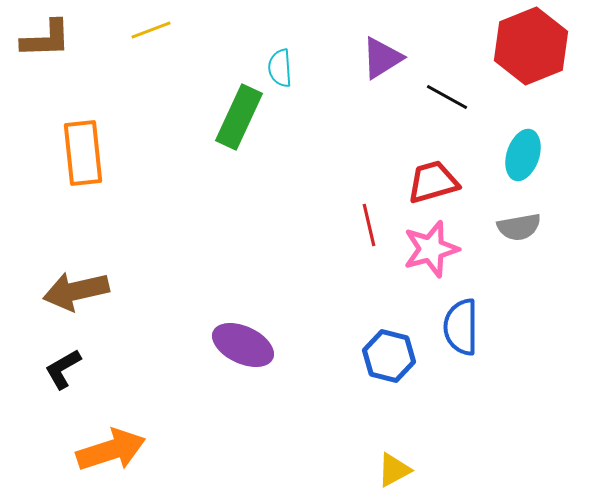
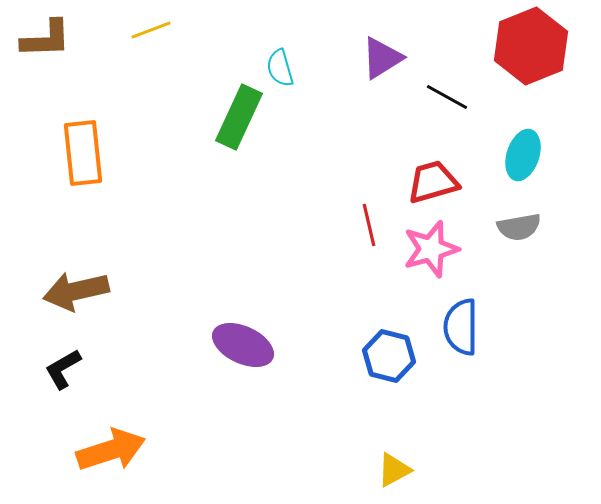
cyan semicircle: rotated 12 degrees counterclockwise
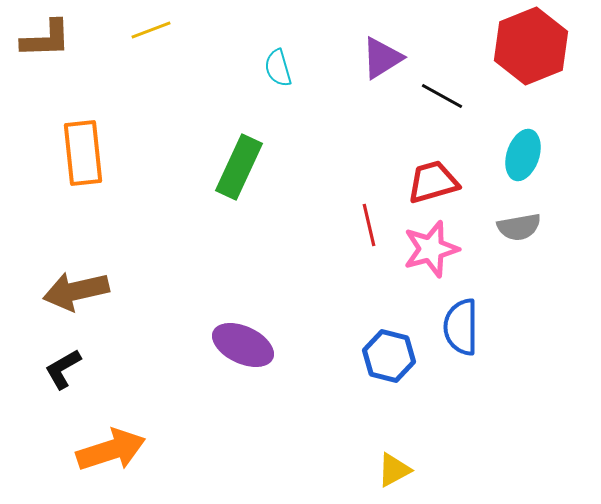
cyan semicircle: moved 2 px left
black line: moved 5 px left, 1 px up
green rectangle: moved 50 px down
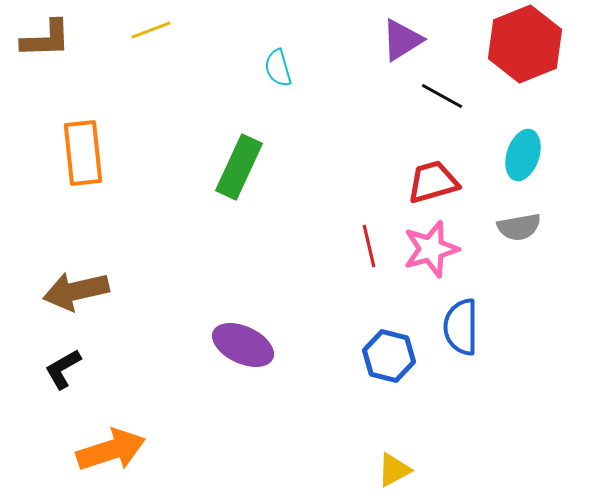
red hexagon: moved 6 px left, 2 px up
purple triangle: moved 20 px right, 18 px up
red line: moved 21 px down
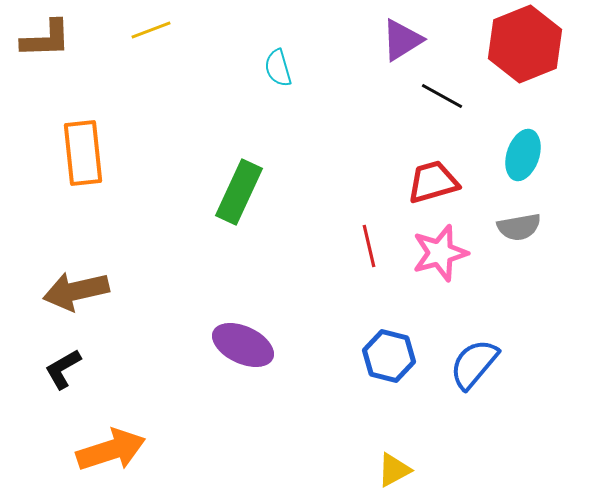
green rectangle: moved 25 px down
pink star: moved 9 px right, 4 px down
blue semicircle: moved 13 px right, 37 px down; rotated 40 degrees clockwise
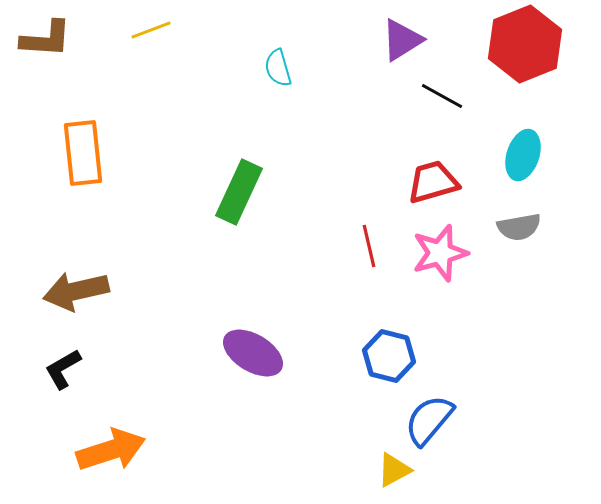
brown L-shape: rotated 6 degrees clockwise
purple ellipse: moved 10 px right, 8 px down; rotated 6 degrees clockwise
blue semicircle: moved 45 px left, 56 px down
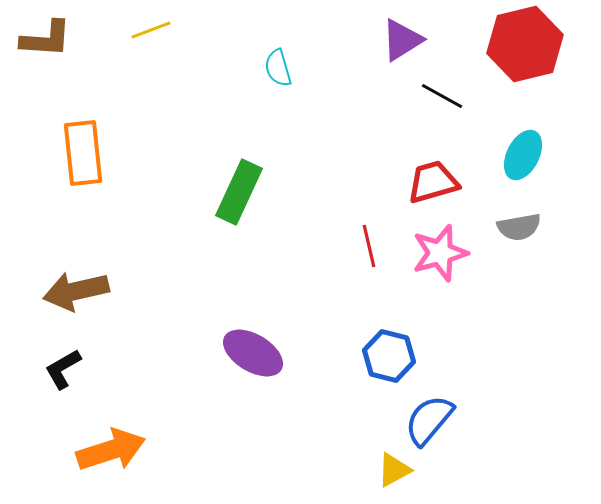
red hexagon: rotated 8 degrees clockwise
cyan ellipse: rotated 9 degrees clockwise
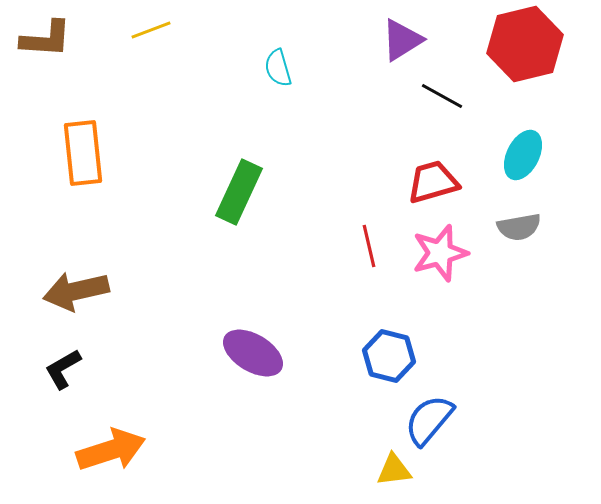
yellow triangle: rotated 21 degrees clockwise
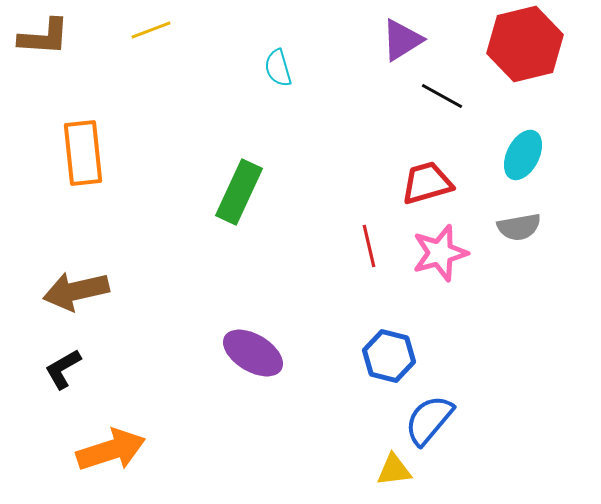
brown L-shape: moved 2 px left, 2 px up
red trapezoid: moved 6 px left, 1 px down
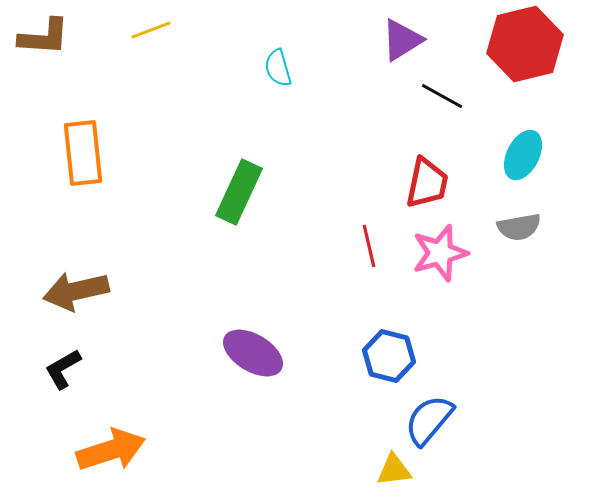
red trapezoid: rotated 118 degrees clockwise
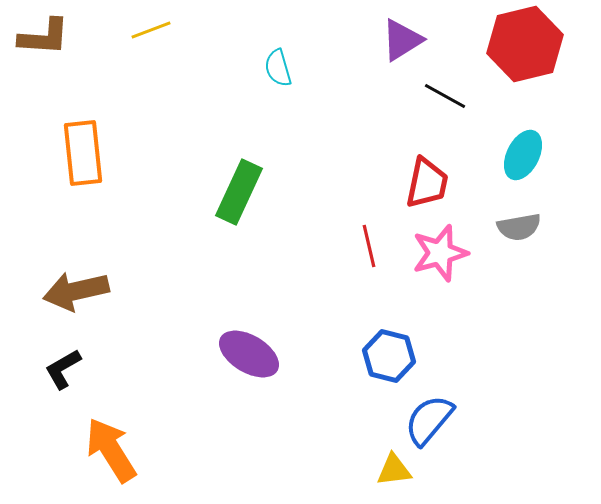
black line: moved 3 px right
purple ellipse: moved 4 px left, 1 px down
orange arrow: rotated 104 degrees counterclockwise
